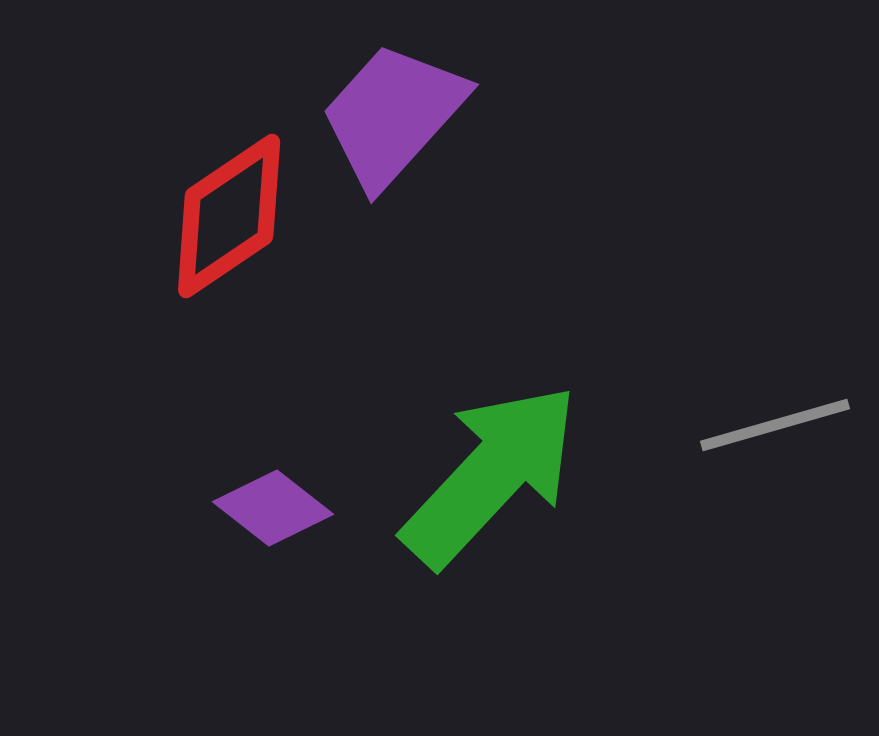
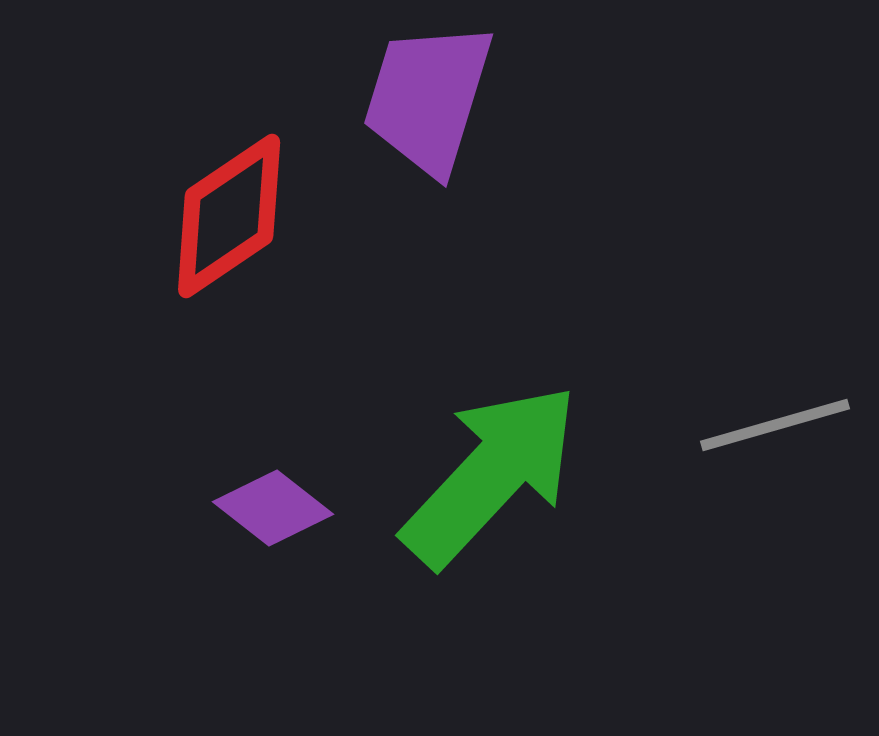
purple trapezoid: moved 35 px right, 17 px up; rotated 25 degrees counterclockwise
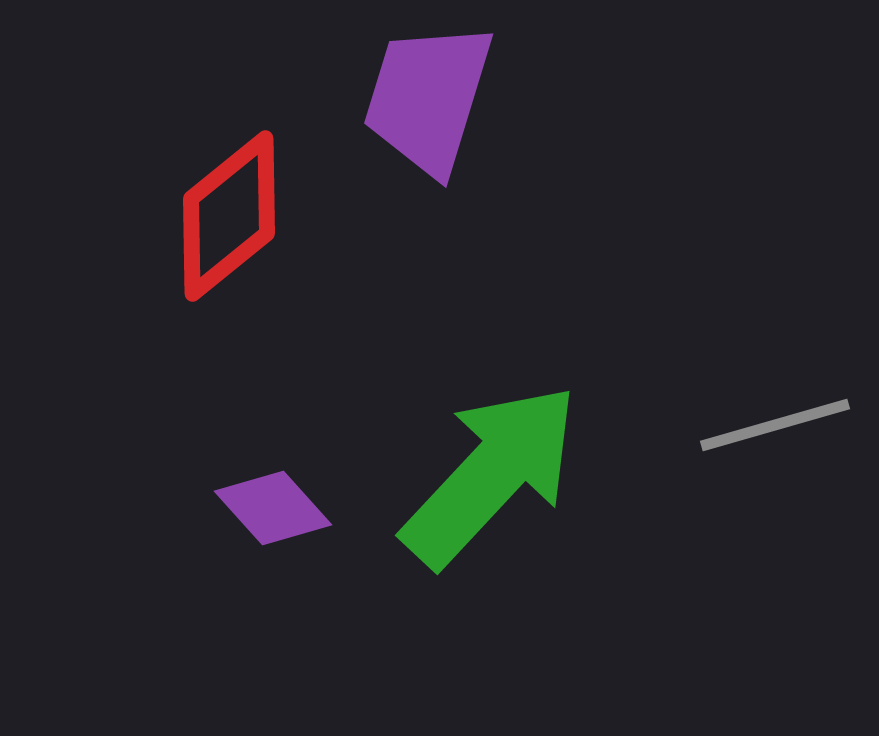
red diamond: rotated 5 degrees counterclockwise
purple diamond: rotated 10 degrees clockwise
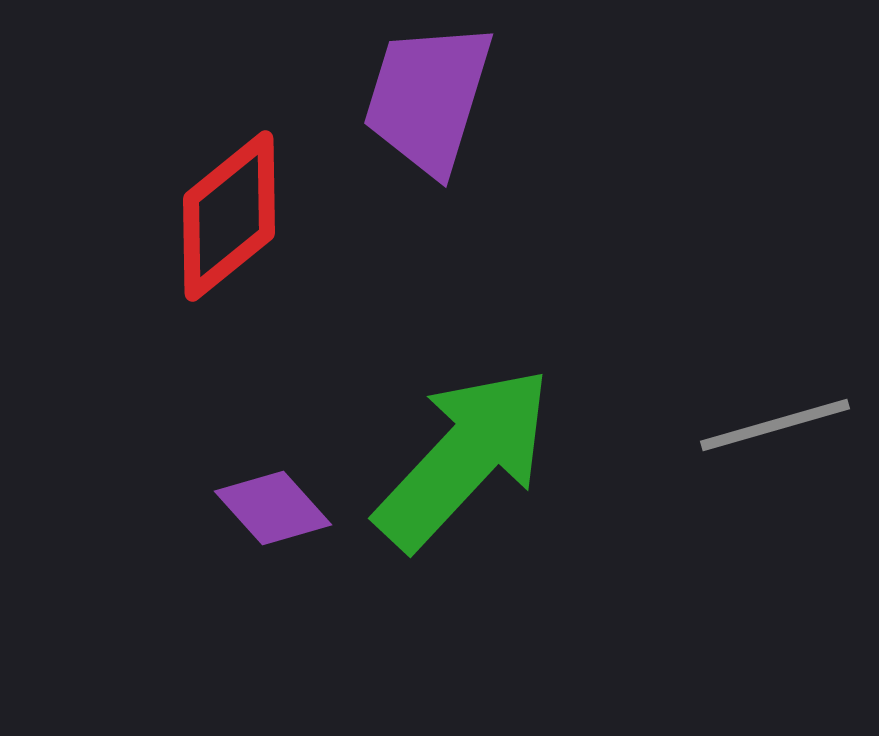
green arrow: moved 27 px left, 17 px up
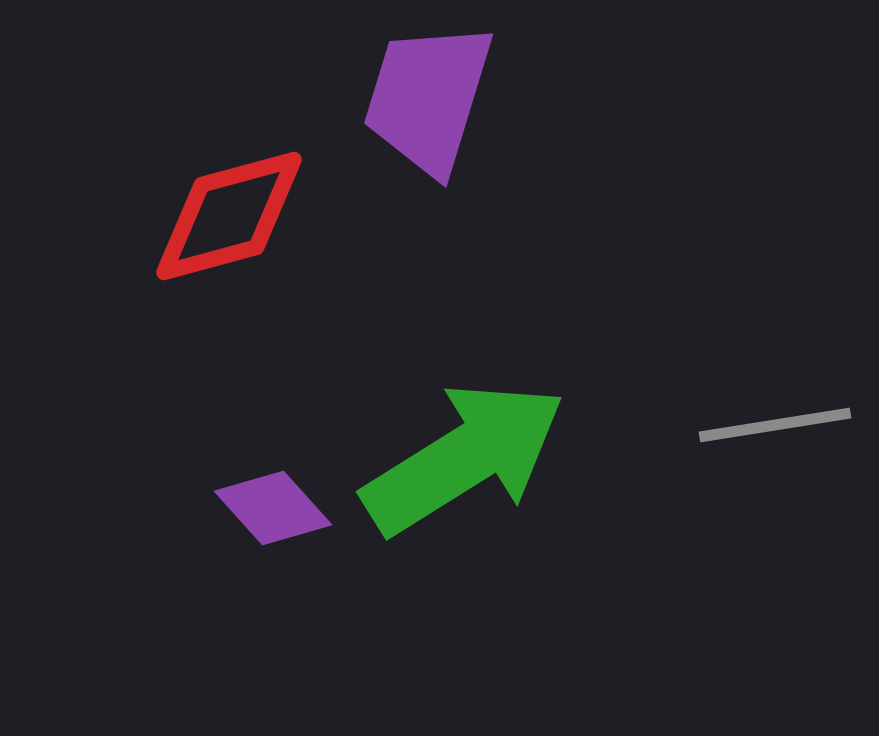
red diamond: rotated 24 degrees clockwise
gray line: rotated 7 degrees clockwise
green arrow: rotated 15 degrees clockwise
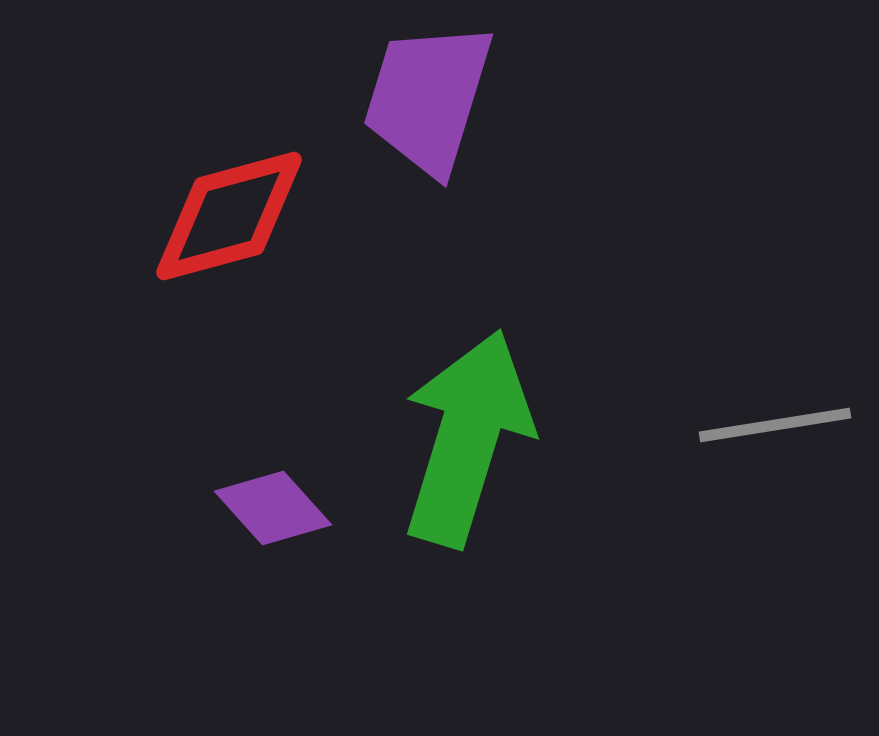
green arrow: moved 3 px right, 20 px up; rotated 41 degrees counterclockwise
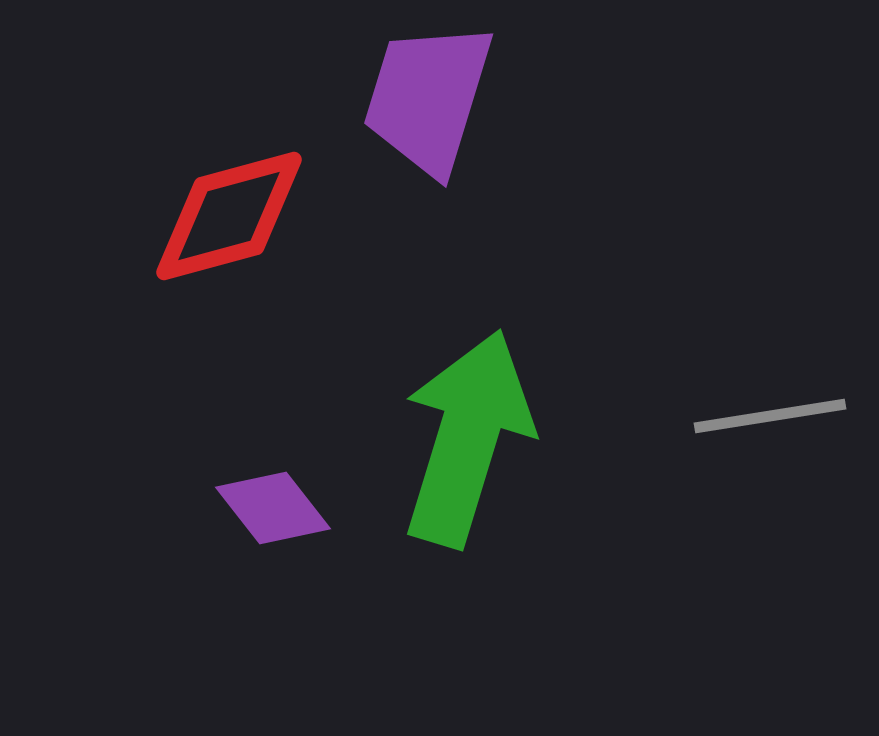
gray line: moved 5 px left, 9 px up
purple diamond: rotated 4 degrees clockwise
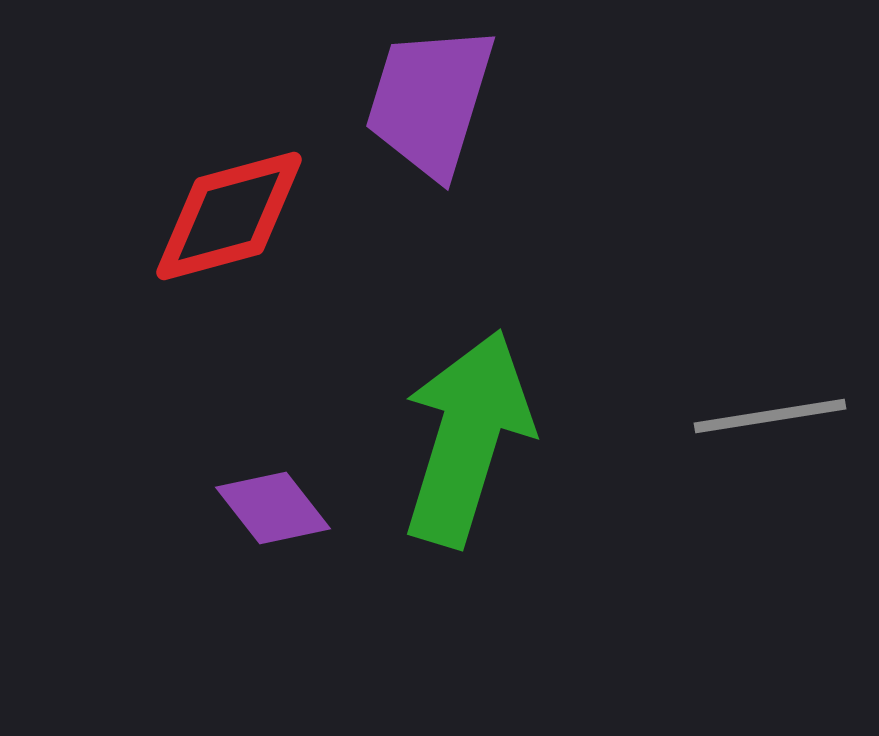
purple trapezoid: moved 2 px right, 3 px down
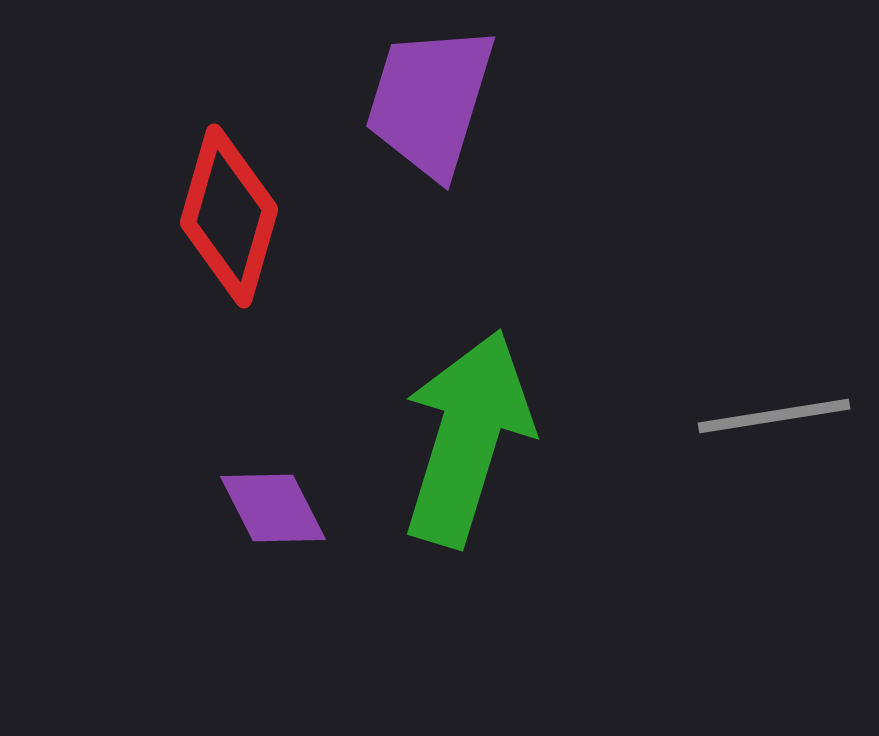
red diamond: rotated 59 degrees counterclockwise
gray line: moved 4 px right
purple diamond: rotated 11 degrees clockwise
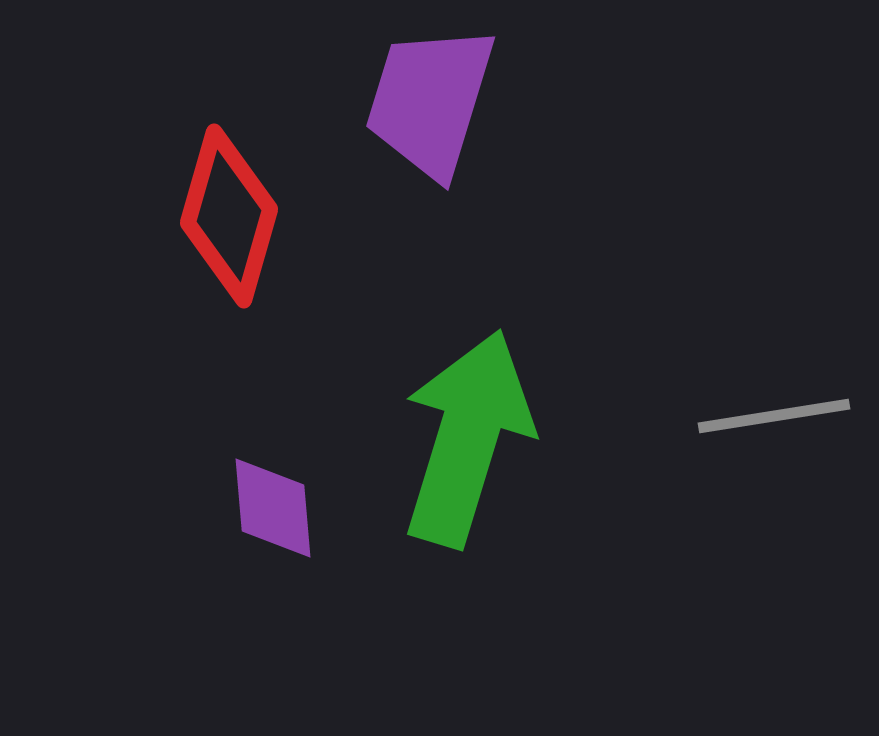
purple diamond: rotated 22 degrees clockwise
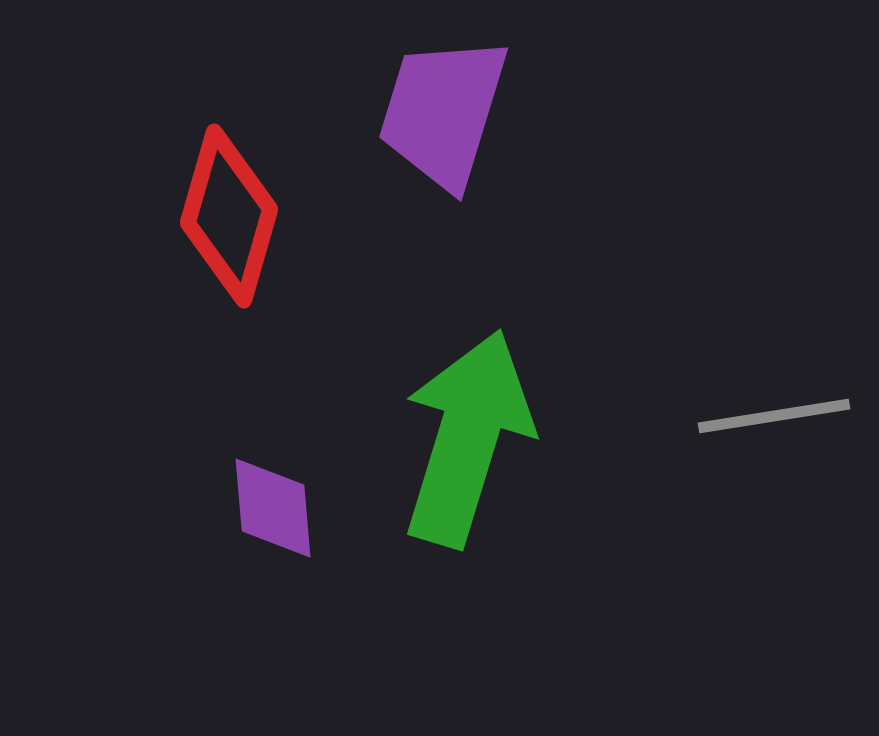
purple trapezoid: moved 13 px right, 11 px down
